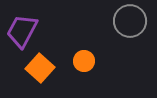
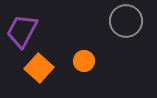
gray circle: moved 4 px left
orange square: moved 1 px left
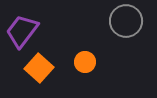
purple trapezoid: rotated 9 degrees clockwise
orange circle: moved 1 px right, 1 px down
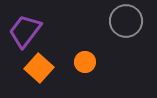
purple trapezoid: moved 3 px right
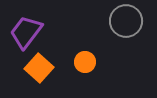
purple trapezoid: moved 1 px right, 1 px down
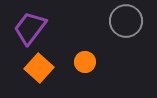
purple trapezoid: moved 4 px right, 4 px up
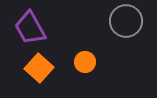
purple trapezoid: rotated 66 degrees counterclockwise
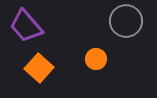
purple trapezoid: moved 4 px left, 2 px up; rotated 12 degrees counterclockwise
orange circle: moved 11 px right, 3 px up
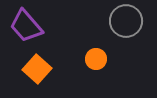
orange square: moved 2 px left, 1 px down
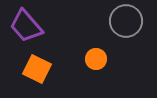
orange square: rotated 16 degrees counterclockwise
